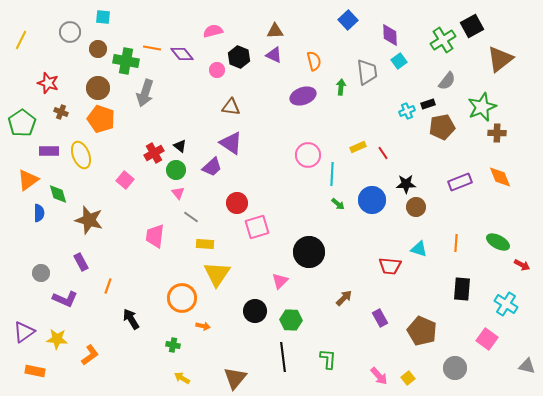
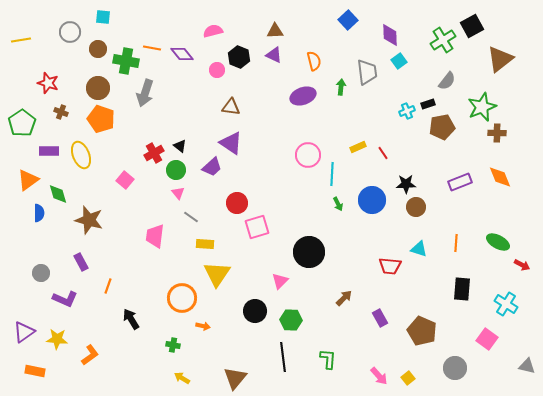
yellow line at (21, 40): rotated 54 degrees clockwise
green arrow at (338, 204): rotated 24 degrees clockwise
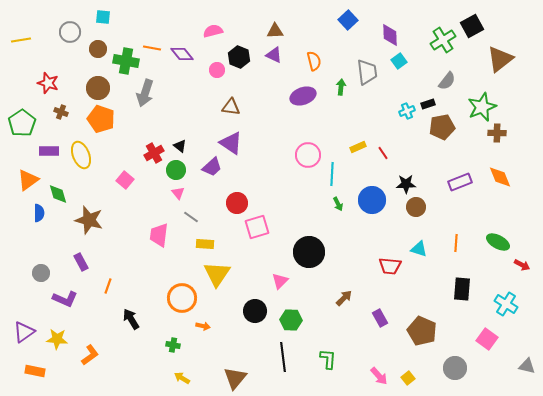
pink trapezoid at (155, 236): moved 4 px right, 1 px up
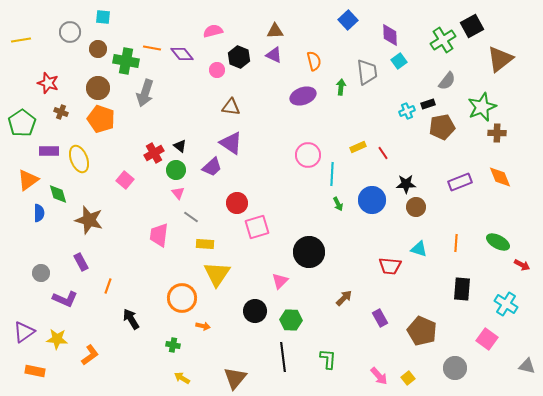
yellow ellipse at (81, 155): moved 2 px left, 4 px down
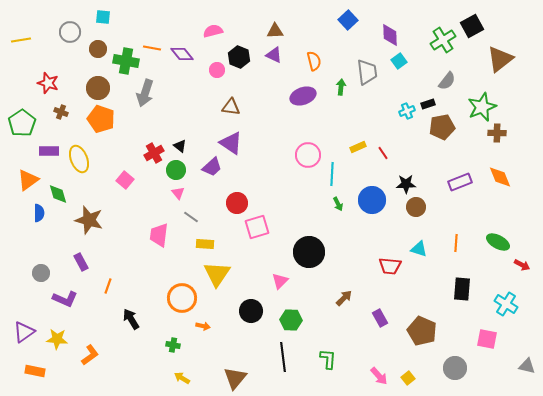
black circle at (255, 311): moved 4 px left
pink square at (487, 339): rotated 25 degrees counterclockwise
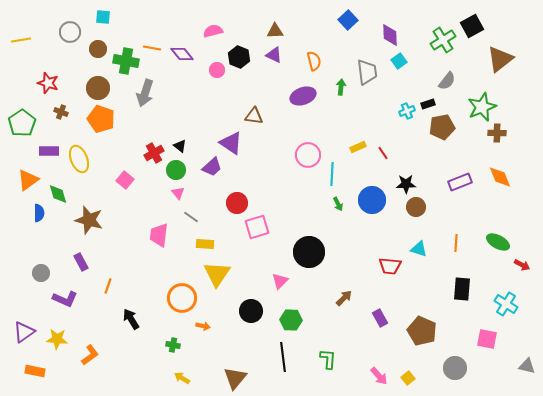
brown triangle at (231, 107): moved 23 px right, 9 px down
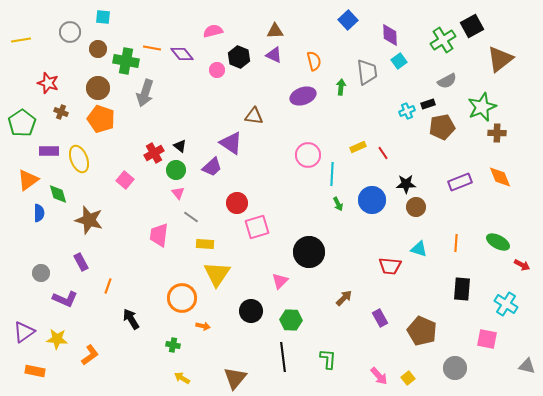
gray semicircle at (447, 81): rotated 24 degrees clockwise
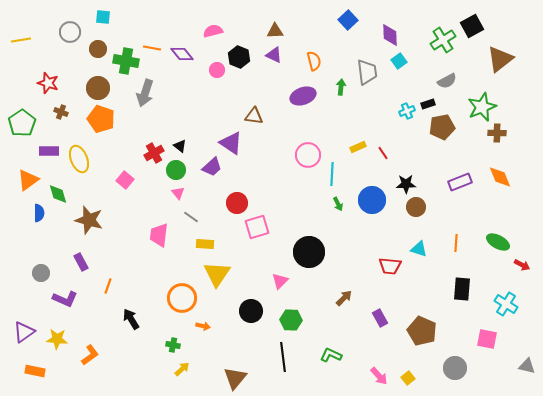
green L-shape at (328, 359): moved 3 px right, 4 px up; rotated 70 degrees counterclockwise
yellow arrow at (182, 378): moved 9 px up; rotated 105 degrees clockwise
